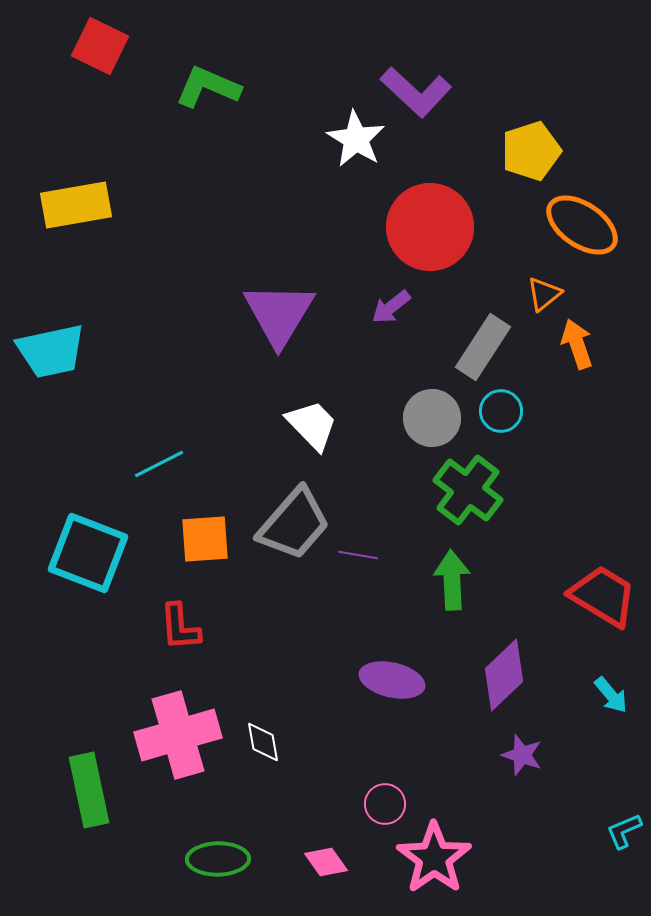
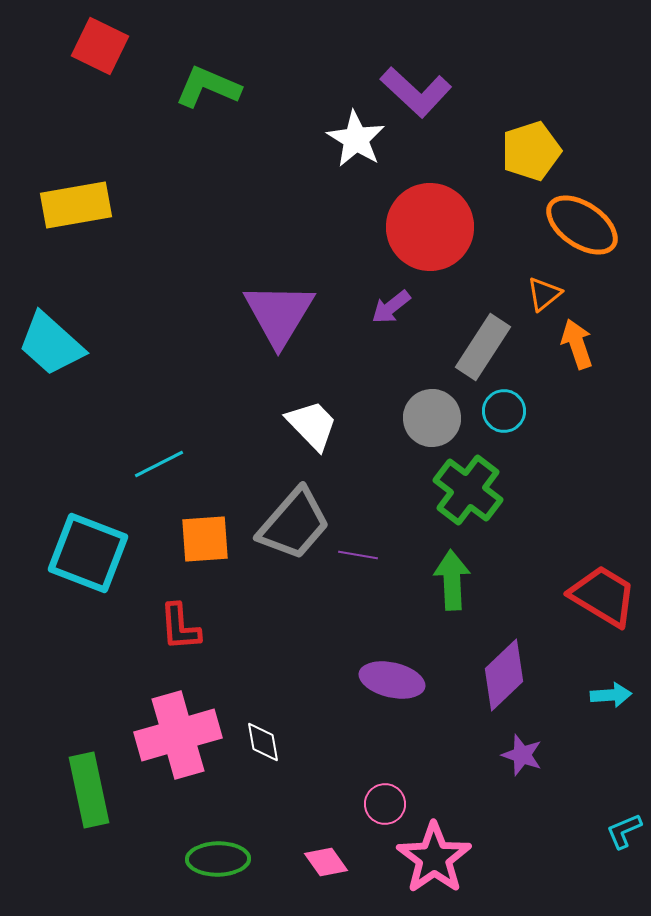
cyan trapezoid: moved 7 px up; rotated 54 degrees clockwise
cyan circle: moved 3 px right
cyan arrow: rotated 54 degrees counterclockwise
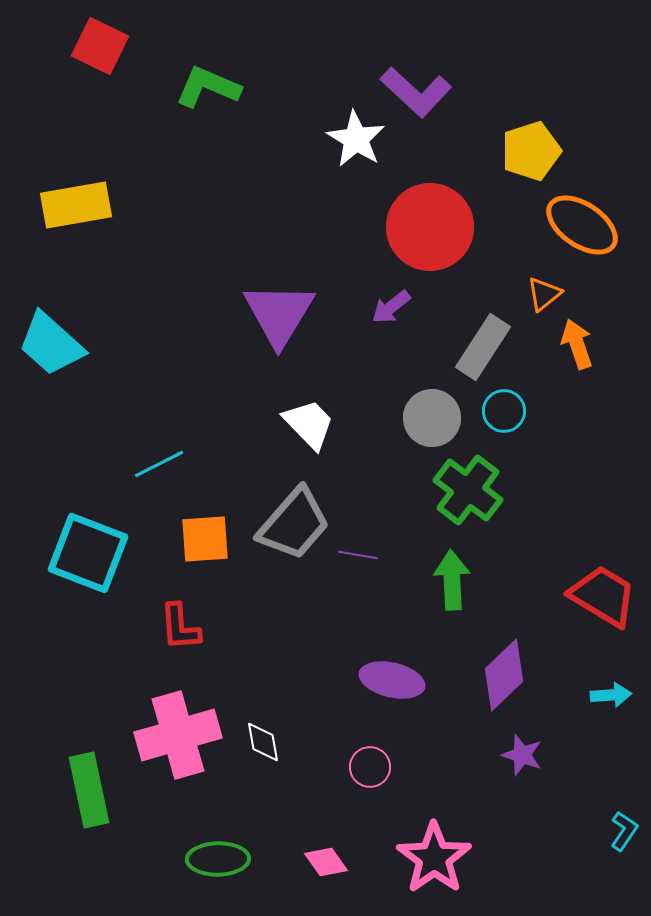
white trapezoid: moved 3 px left, 1 px up
pink circle: moved 15 px left, 37 px up
cyan L-shape: rotated 147 degrees clockwise
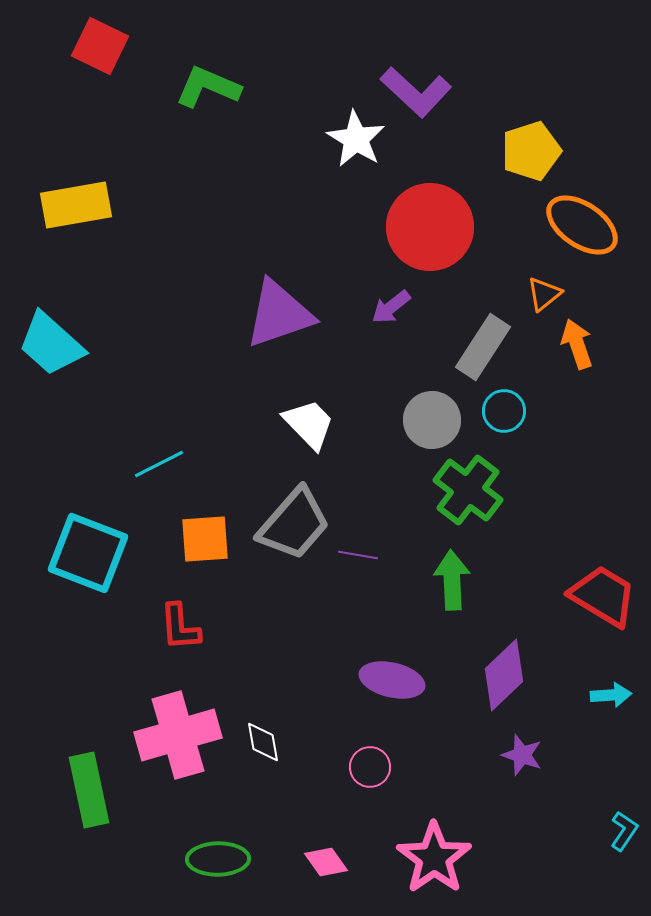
purple triangle: rotated 40 degrees clockwise
gray circle: moved 2 px down
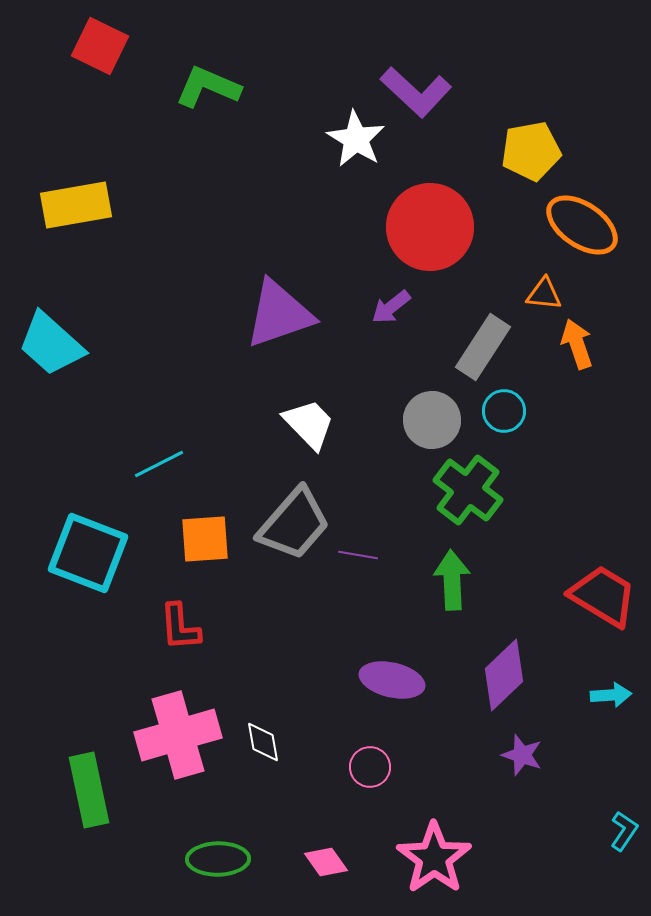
yellow pentagon: rotated 8 degrees clockwise
orange triangle: rotated 45 degrees clockwise
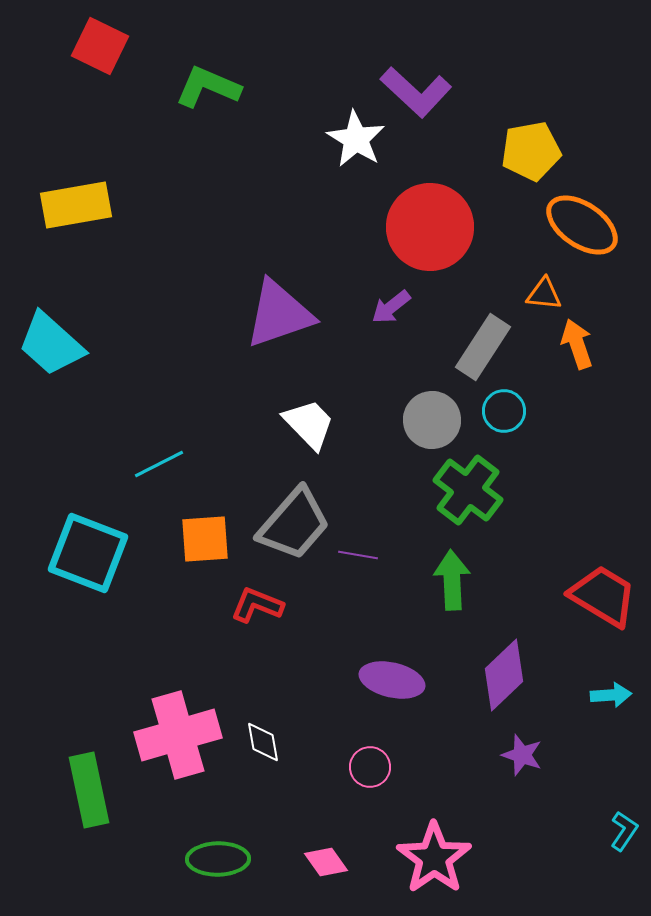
red L-shape: moved 77 px right, 22 px up; rotated 116 degrees clockwise
